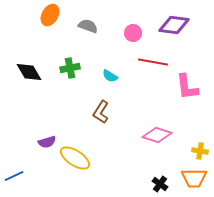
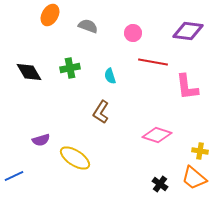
purple diamond: moved 14 px right, 6 px down
cyan semicircle: rotated 42 degrees clockwise
purple semicircle: moved 6 px left, 2 px up
orange trapezoid: rotated 40 degrees clockwise
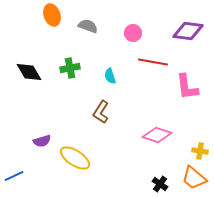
orange ellipse: moved 2 px right; rotated 50 degrees counterclockwise
purple semicircle: moved 1 px right, 1 px down
